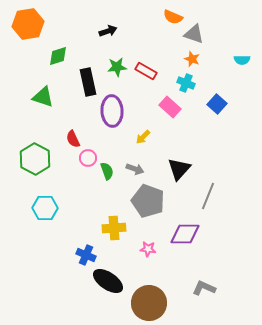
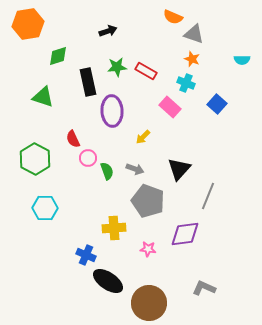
purple diamond: rotated 8 degrees counterclockwise
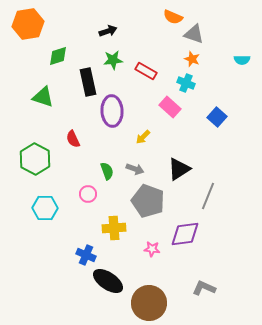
green star: moved 4 px left, 7 px up
blue square: moved 13 px down
pink circle: moved 36 px down
black triangle: rotated 15 degrees clockwise
pink star: moved 4 px right
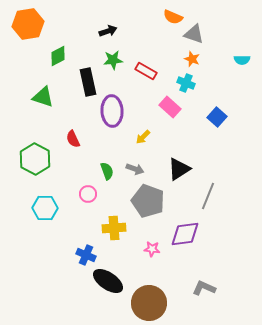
green diamond: rotated 10 degrees counterclockwise
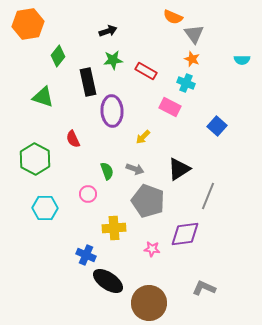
gray triangle: rotated 35 degrees clockwise
green diamond: rotated 25 degrees counterclockwise
pink rectangle: rotated 15 degrees counterclockwise
blue square: moved 9 px down
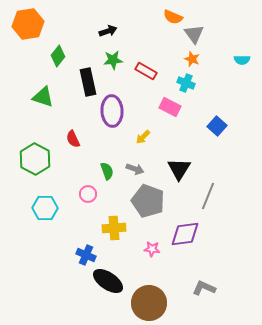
black triangle: rotated 25 degrees counterclockwise
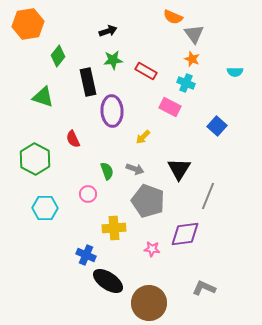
cyan semicircle: moved 7 px left, 12 px down
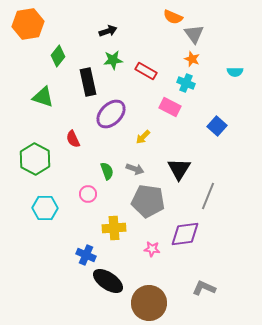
purple ellipse: moved 1 px left, 3 px down; rotated 48 degrees clockwise
gray pentagon: rotated 12 degrees counterclockwise
